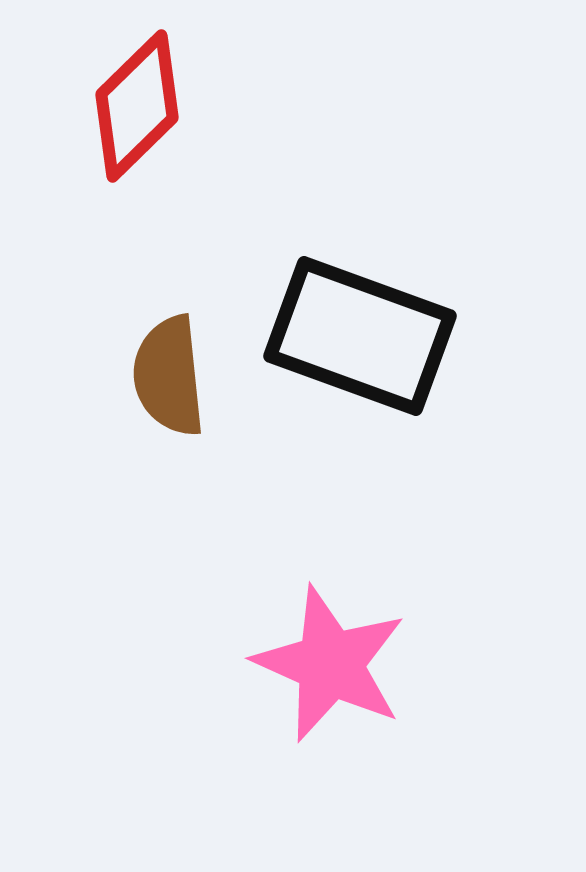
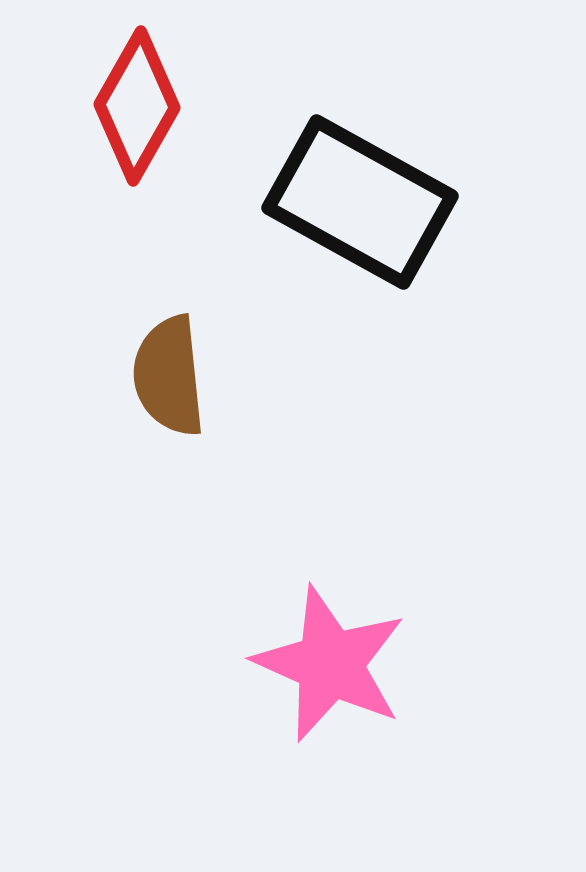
red diamond: rotated 16 degrees counterclockwise
black rectangle: moved 134 px up; rotated 9 degrees clockwise
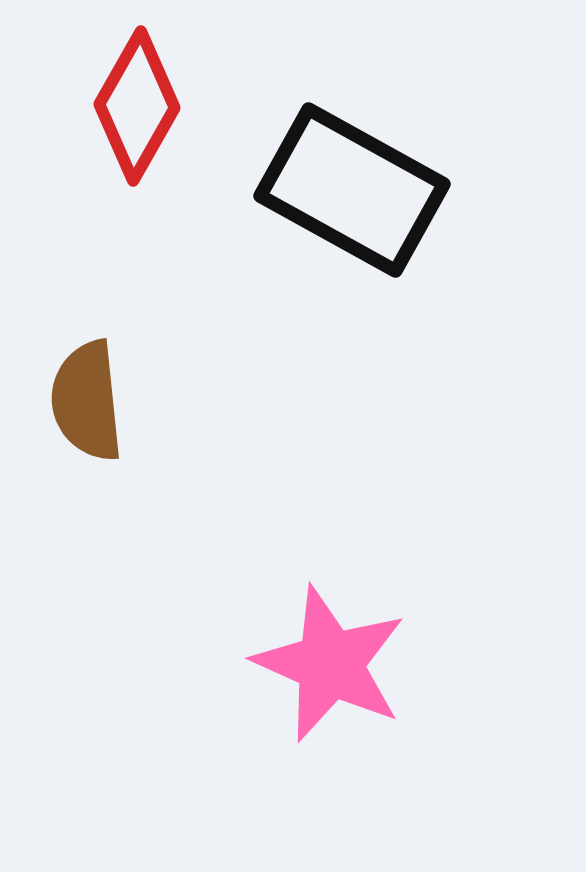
black rectangle: moved 8 px left, 12 px up
brown semicircle: moved 82 px left, 25 px down
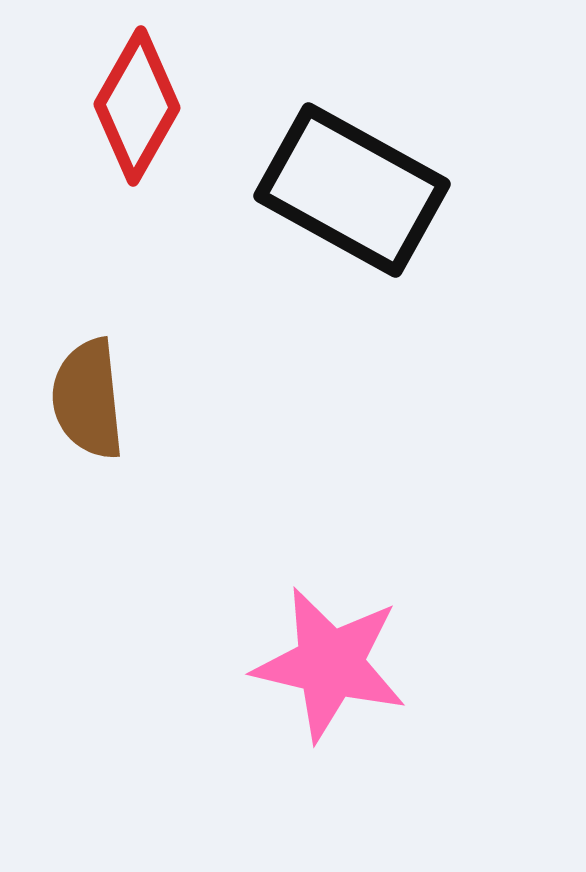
brown semicircle: moved 1 px right, 2 px up
pink star: rotated 11 degrees counterclockwise
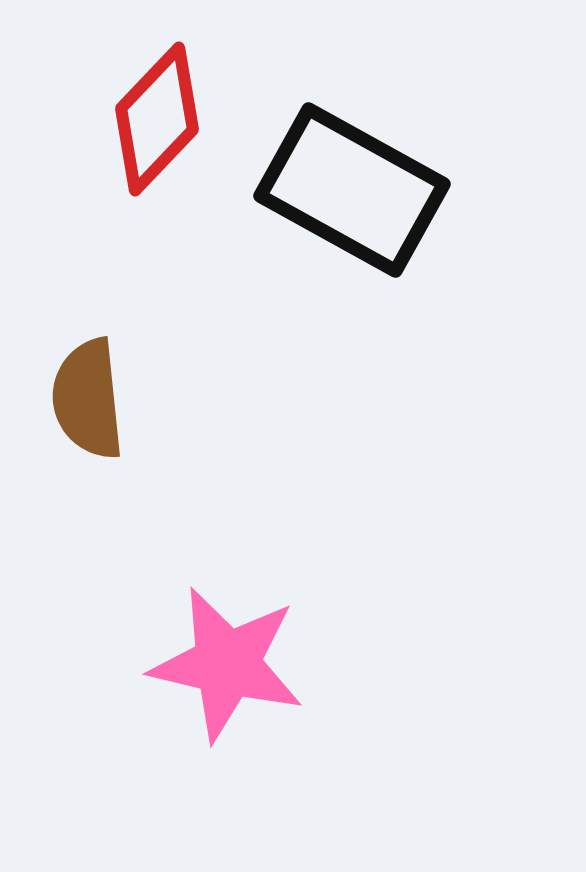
red diamond: moved 20 px right, 13 px down; rotated 14 degrees clockwise
pink star: moved 103 px left
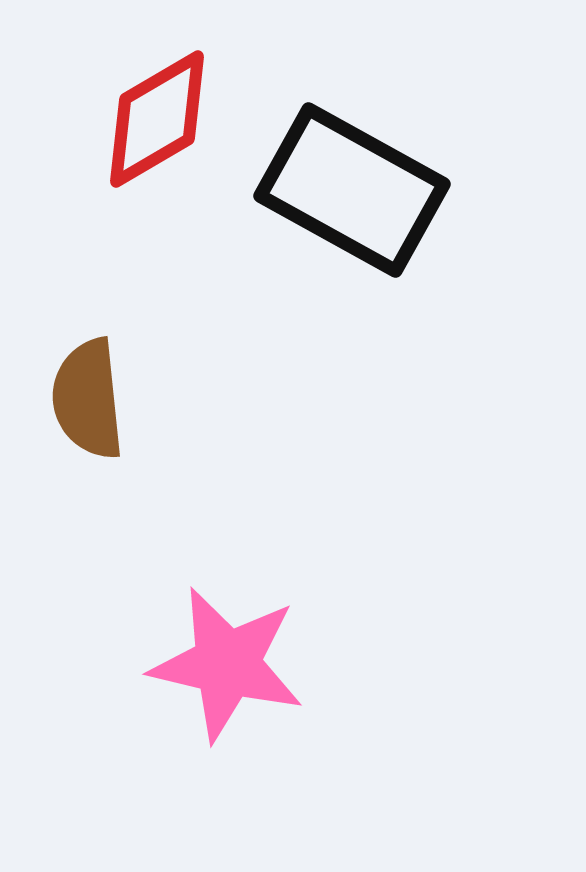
red diamond: rotated 16 degrees clockwise
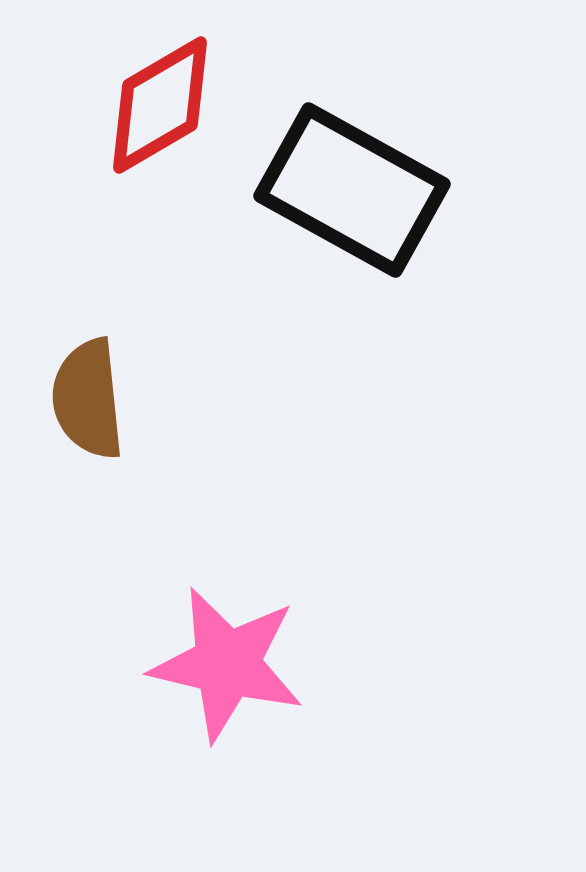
red diamond: moved 3 px right, 14 px up
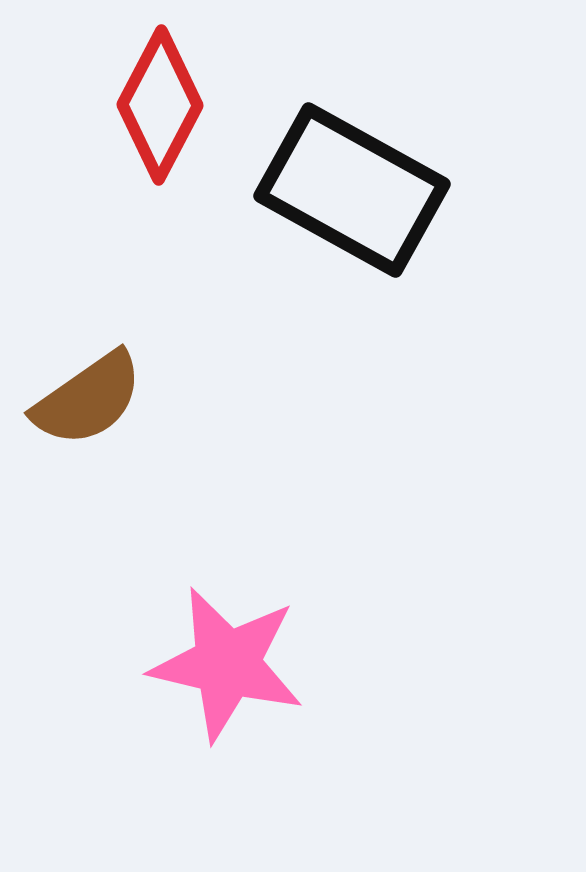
red diamond: rotated 32 degrees counterclockwise
brown semicircle: rotated 119 degrees counterclockwise
